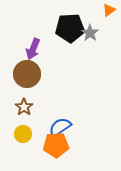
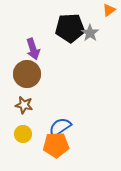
purple arrow: rotated 40 degrees counterclockwise
brown star: moved 2 px up; rotated 24 degrees counterclockwise
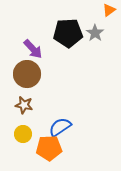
black pentagon: moved 2 px left, 5 px down
gray star: moved 5 px right
purple arrow: rotated 25 degrees counterclockwise
orange pentagon: moved 7 px left, 3 px down
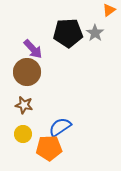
brown circle: moved 2 px up
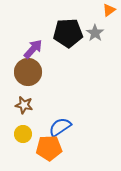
purple arrow: rotated 95 degrees counterclockwise
brown circle: moved 1 px right
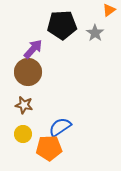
black pentagon: moved 6 px left, 8 px up
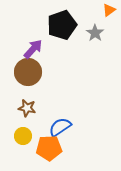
black pentagon: rotated 16 degrees counterclockwise
brown star: moved 3 px right, 3 px down
yellow circle: moved 2 px down
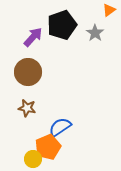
purple arrow: moved 12 px up
yellow circle: moved 10 px right, 23 px down
orange pentagon: moved 1 px left, 1 px up; rotated 20 degrees counterclockwise
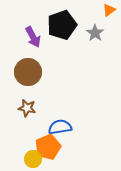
purple arrow: rotated 110 degrees clockwise
blue semicircle: rotated 25 degrees clockwise
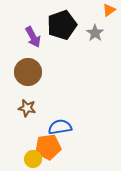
orange pentagon: rotated 15 degrees clockwise
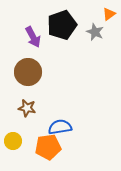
orange triangle: moved 4 px down
gray star: moved 1 px up; rotated 12 degrees counterclockwise
yellow circle: moved 20 px left, 18 px up
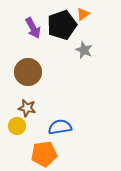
orange triangle: moved 26 px left
gray star: moved 11 px left, 18 px down
purple arrow: moved 9 px up
yellow circle: moved 4 px right, 15 px up
orange pentagon: moved 4 px left, 7 px down
